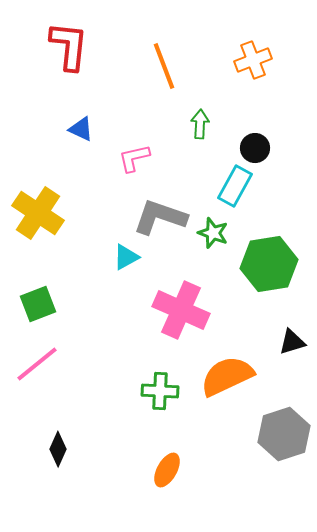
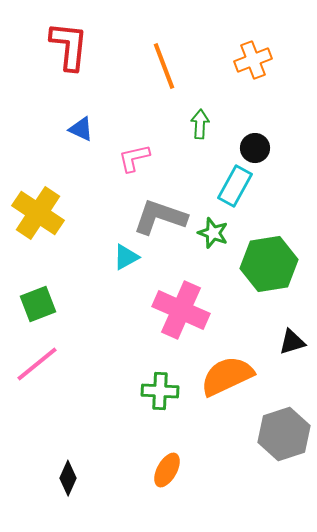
black diamond: moved 10 px right, 29 px down
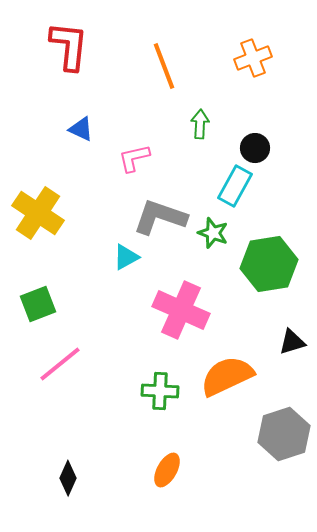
orange cross: moved 2 px up
pink line: moved 23 px right
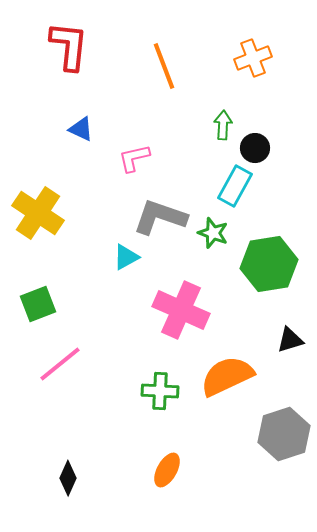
green arrow: moved 23 px right, 1 px down
black triangle: moved 2 px left, 2 px up
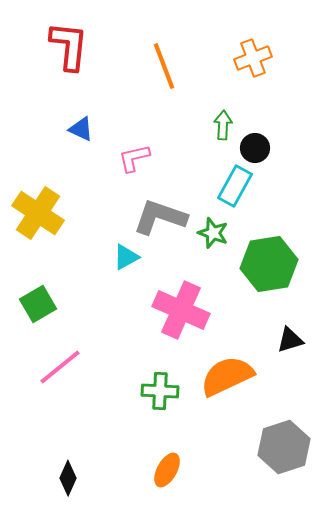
green square: rotated 9 degrees counterclockwise
pink line: moved 3 px down
gray hexagon: moved 13 px down
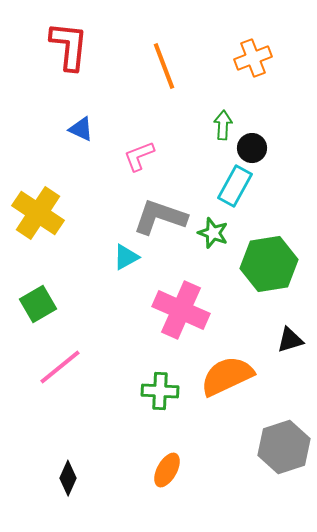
black circle: moved 3 px left
pink L-shape: moved 5 px right, 2 px up; rotated 8 degrees counterclockwise
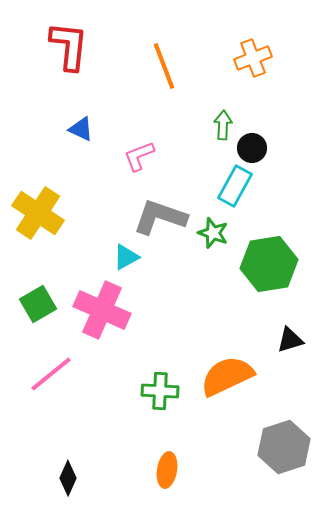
pink cross: moved 79 px left
pink line: moved 9 px left, 7 px down
orange ellipse: rotated 20 degrees counterclockwise
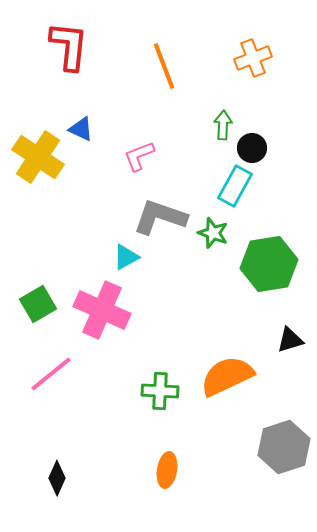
yellow cross: moved 56 px up
black diamond: moved 11 px left
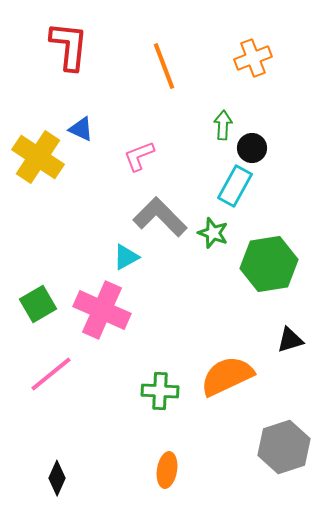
gray L-shape: rotated 26 degrees clockwise
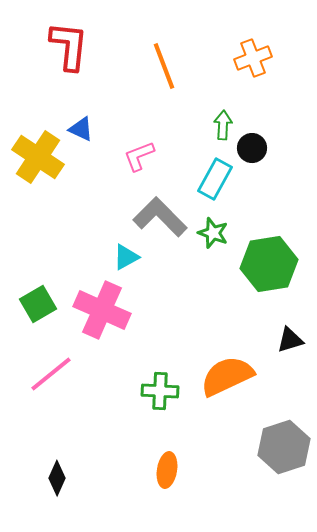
cyan rectangle: moved 20 px left, 7 px up
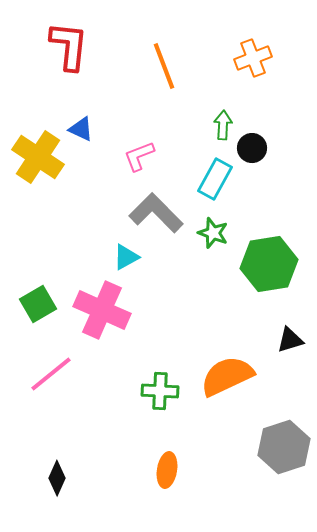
gray L-shape: moved 4 px left, 4 px up
